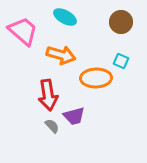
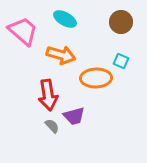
cyan ellipse: moved 2 px down
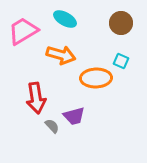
brown circle: moved 1 px down
pink trapezoid: rotated 72 degrees counterclockwise
red arrow: moved 12 px left, 3 px down
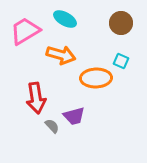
pink trapezoid: moved 2 px right
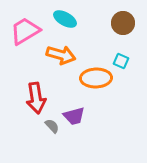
brown circle: moved 2 px right
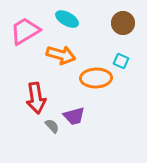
cyan ellipse: moved 2 px right
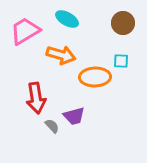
cyan square: rotated 21 degrees counterclockwise
orange ellipse: moved 1 px left, 1 px up
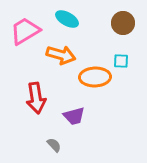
gray semicircle: moved 2 px right, 19 px down
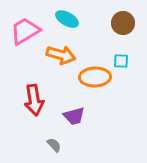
red arrow: moved 2 px left, 2 px down
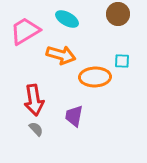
brown circle: moved 5 px left, 9 px up
cyan square: moved 1 px right
purple trapezoid: rotated 115 degrees clockwise
gray semicircle: moved 18 px left, 16 px up
